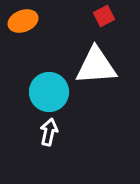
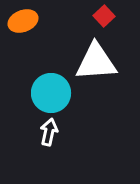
red square: rotated 15 degrees counterclockwise
white triangle: moved 4 px up
cyan circle: moved 2 px right, 1 px down
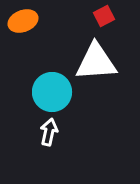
red square: rotated 15 degrees clockwise
cyan circle: moved 1 px right, 1 px up
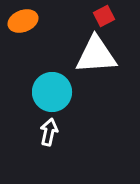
white triangle: moved 7 px up
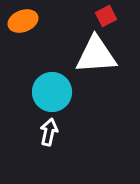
red square: moved 2 px right
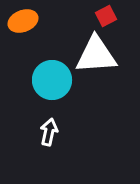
cyan circle: moved 12 px up
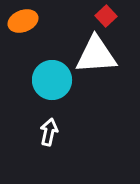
red square: rotated 15 degrees counterclockwise
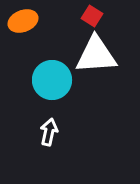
red square: moved 14 px left; rotated 15 degrees counterclockwise
